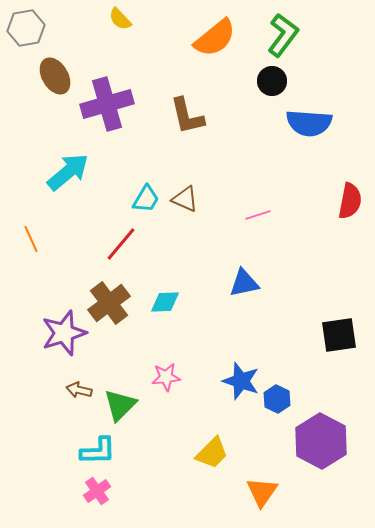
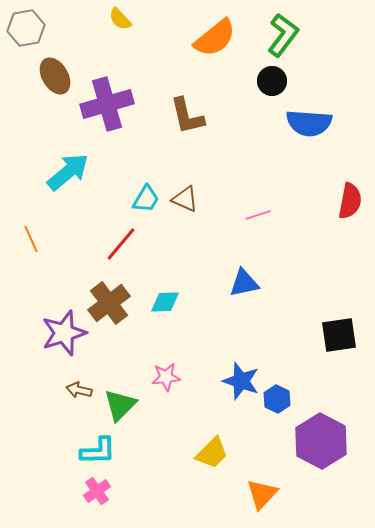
orange triangle: moved 2 px down; rotated 8 degrees clockwise
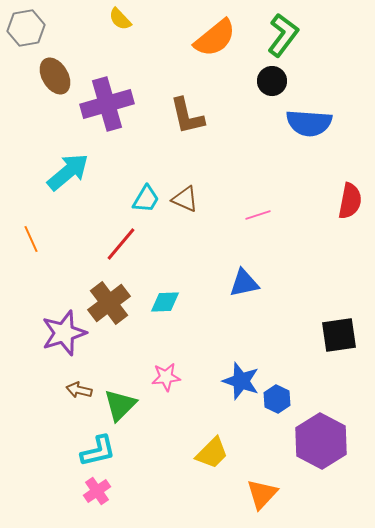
cyan L-shape: rotated 12 degrees counterclockwise
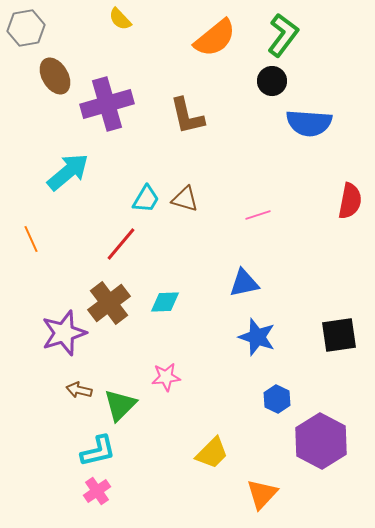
brown triangle: rotated 8 degrees counterclockwise
blue star: moved 16 px right, 44 px up
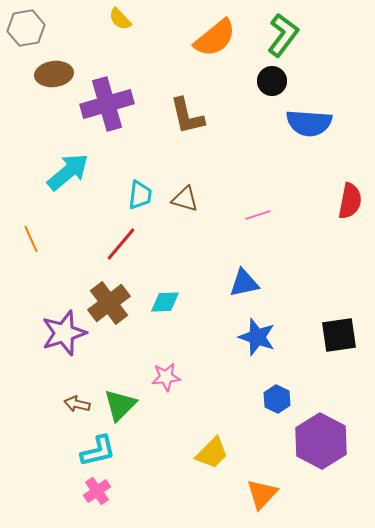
brown ellipse: moved 1 px left, 2 px up; rotated 66 degrees counterclockwise
cyan trapezoid: moved 6 px left, 4 px up; rotated 24 degrees counterclockwise
brown arrow: moved 2 px left, 14 px down
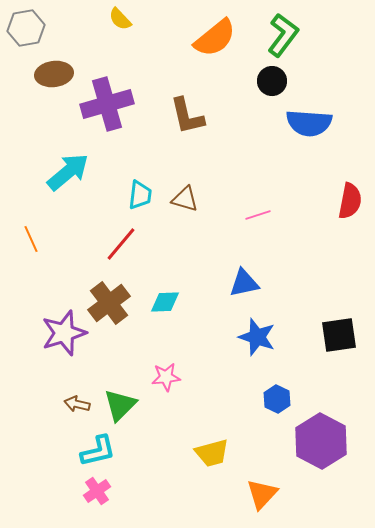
yellow trapezoid: rotated 30 degrees clockwise
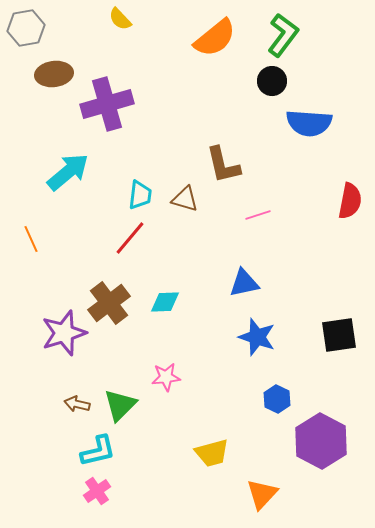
brown L-shape: moved 36 px right, 49 px down
red line: moved 9 px right, 6 px up
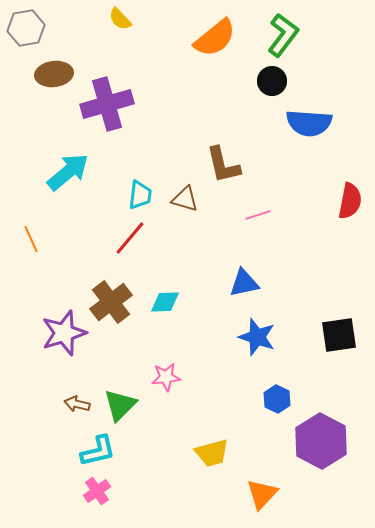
brown cross: moved 2 px right, 1 px up
